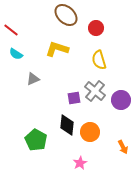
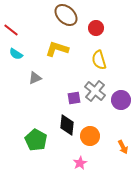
gray triangle: moved 2 px right, 1 px up
orange circle: moved 4 px down
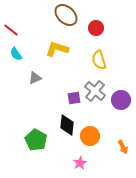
cyan semicircle: rotated 24 degrees clockwise
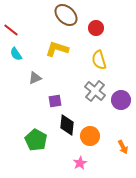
purple square: moved 19 px left, 3 px down
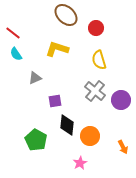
red line: moved 2 px right, 3 px down
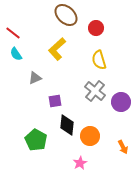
yellow L-shape: rotated 60 degrees counterclockwise
purple circle: moved 2 px down
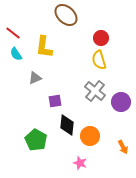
red circle: moved 5 px right, 10 px down
yellow L-shape: moved 13 px left, 2 px up; rotated 40 degrees counterclockwise
pink star: rotated 24 degrees counterclockwise
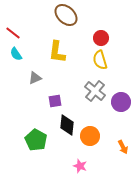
yellow L-shape: moved 13 px right, 5 px down
yellow semicircle: moved 1 px right
pink star: moved 3 px down
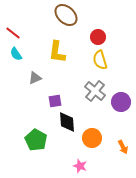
red circle: moved 3 px left, 1 px up
black diamond: moved 3 px up; rotated 10 degrees counterclockwise
orange circle: moved 2 px right, 2 px down
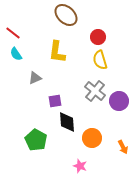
purple circle: moved 2 px left, 1 px up
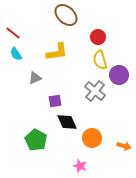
yellow L-shape: rotated 105 degrees counterclockwise
purple circle: moved 26 px up
black diamond: rotated 20 degrees counterclockwise
orange arrow: moved 1 px right, 1 px up; rotated 48 degrees counterclockwise
